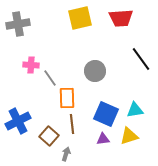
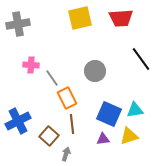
gray line: moved 2 px right
orange rectangle: rotated 25 degrees counterclockwise
blue square: moved 3 px right
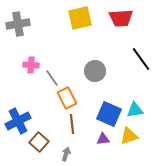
brown square: moved 10 px left, 6 px down
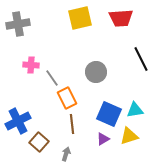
black line: rotated 10 degrees clockwise
gray circle: moved 1 px right, 1 px down
purple triangle: rotated 24 degrees counterclockwise
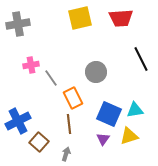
pink cross: rotated 14 degrees counterclockwise
gray line: moved 1 px left
orange rectangle: moved 6 px right
brown line: moved 3 px left
purple triangle: rotated 24 degrees counterclockwise
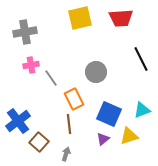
gray cross: moved 7 px right, 8 px down
orange rectangle: moved 1 px right, 1 px down
cyan triangle: moved 7 px right; rotated 12 degrees counterclockwise
blue cross: rotated 10 degrees counterclockwise
purple triangle: rotated 16 degrees clockwise
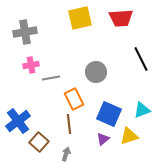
gray line: rotated 66 degrees counterclockwise
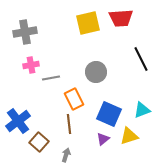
yellow square: moved 8 px right, 5 px down
gray arrow: moved 1 px down
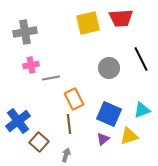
gray circle: moved 13 px right, 4 px up
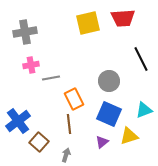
red trapezoid: moved 2 px right
gray circle: moved 13 px down
cyan triangle: moved 2 px right
purple triangle: moved 1 px left, 3 px down
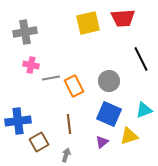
pink cross: rotated 21 degrees clockwise
orange rectangle: moved 13 px up
blue cross: rotated 30 degrees clockwise
brown square: rotated 18 degrees clockwise
